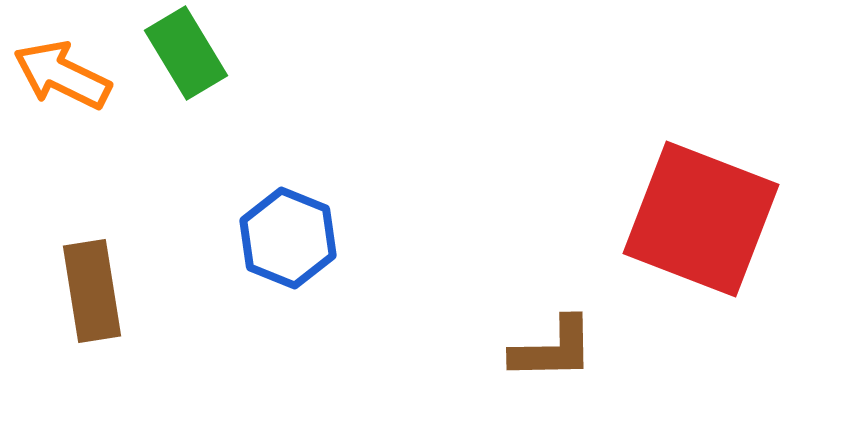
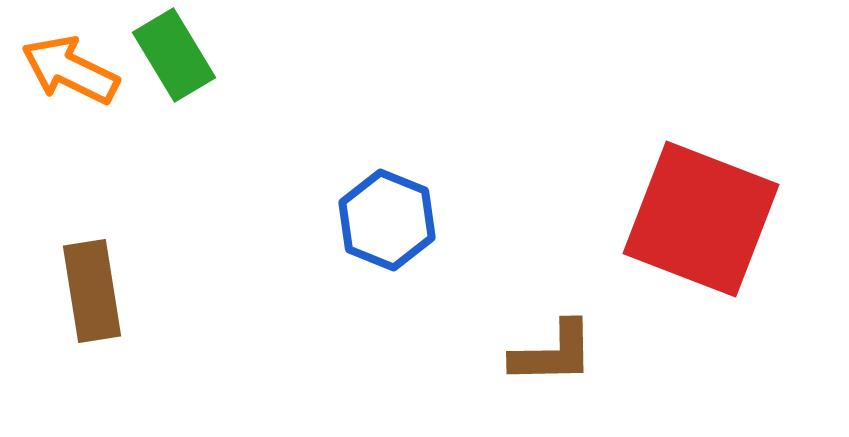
green rectangle: moved 12 px left, 2 px down
orange arrow: moved 8 px right, 5 px up
blue hexagon: moved 99 px right, 18 px up
brown L-shape: moved 4 px down
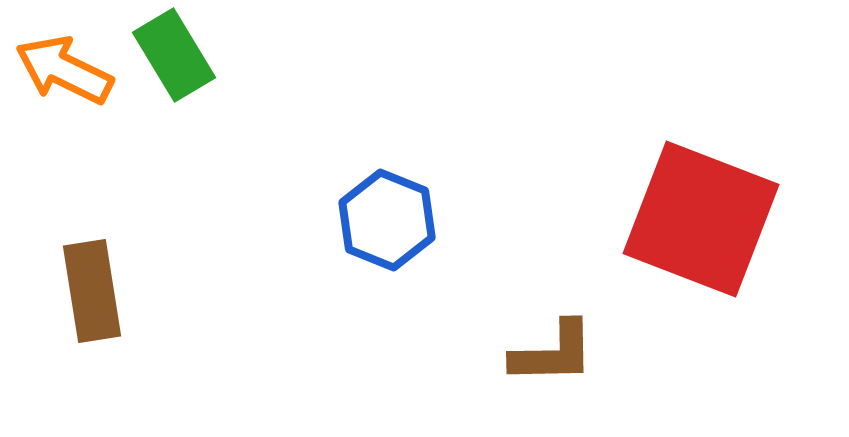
orange arrow: moved 6 px left
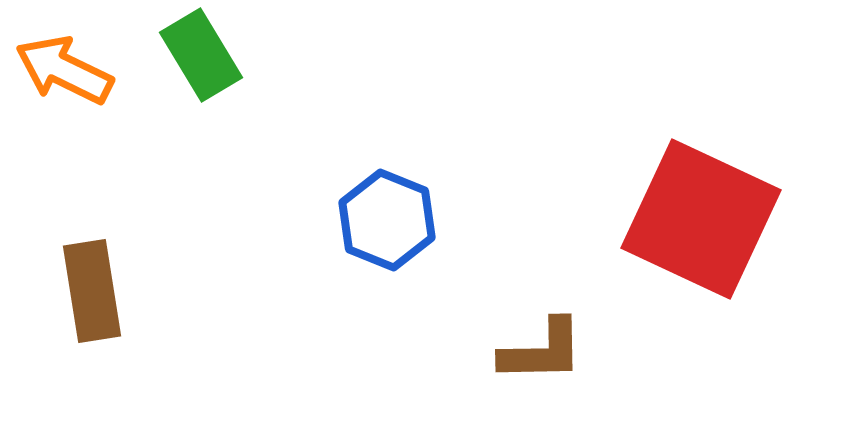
green rectangle: moved 27 px right
red square: rotated 4 degrees clockwise
brown L-shape: moved 11 px left, 2 px up
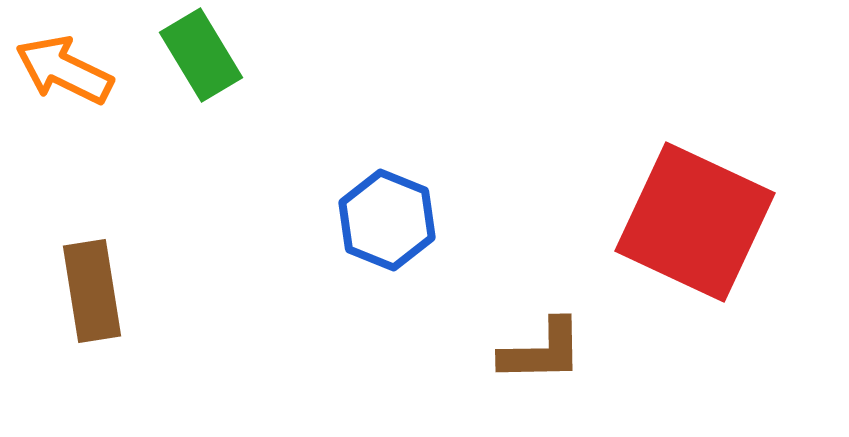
red square: moved 6 px left, 3 px down
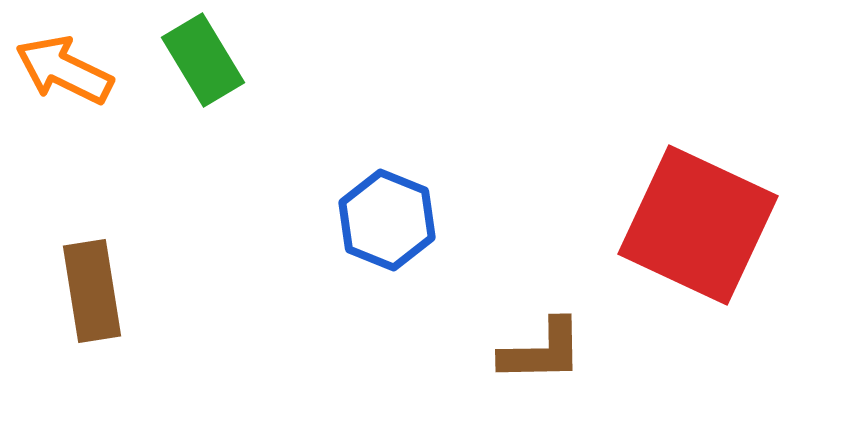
green rectangle: moved 2 px right, 5 px down
red square: moved 3 px right, 3 px down
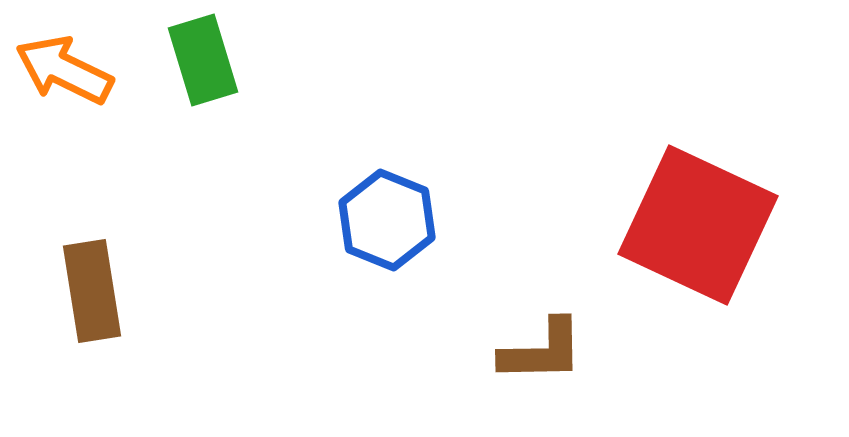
green rectangle: rotated 14 degrees clockwise
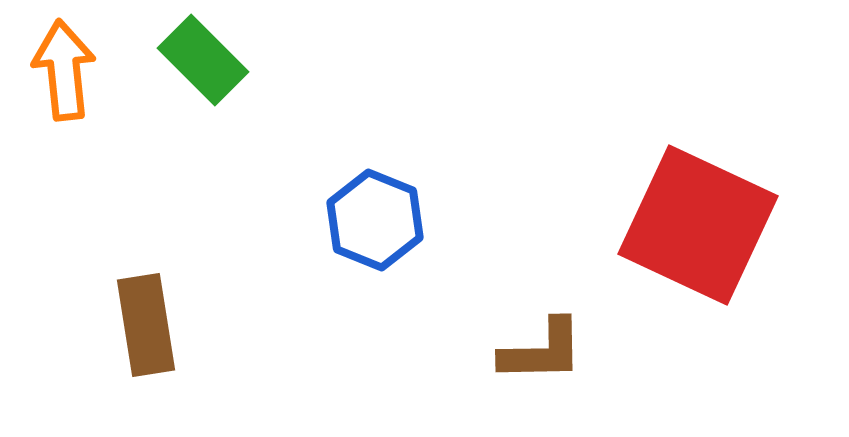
green rectangle: rotated 28 degrees counterclockwise
orange arrow: rotated 58 degrees clockwise
blue hexagon: moved 12 px left
brown rectangle: moved 54 px right, 34 px down
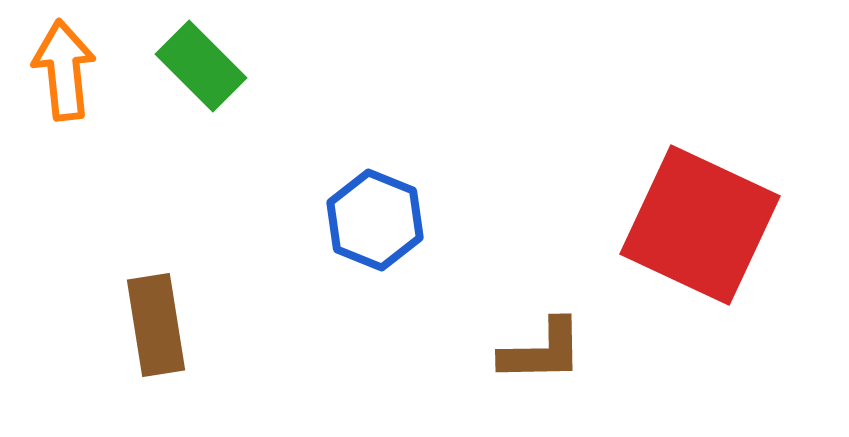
green rectangle: moved 2 px left, 6 px down
red square: moved 2 px right
brown rectangle: moved 10 px right
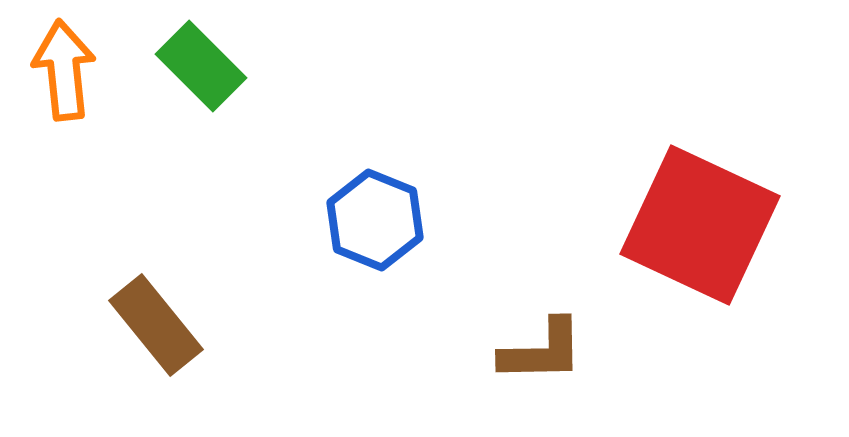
brown rectangle: rotated 30 degrees counterclockwise
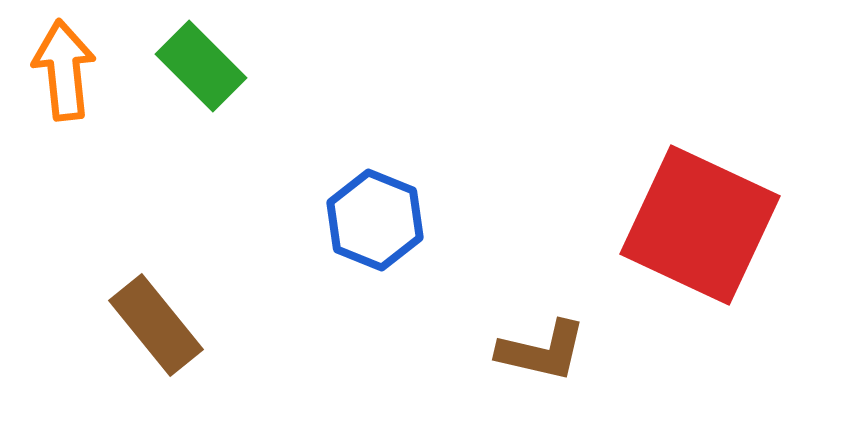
brown L-shape: rotated 14 degrees clockwise
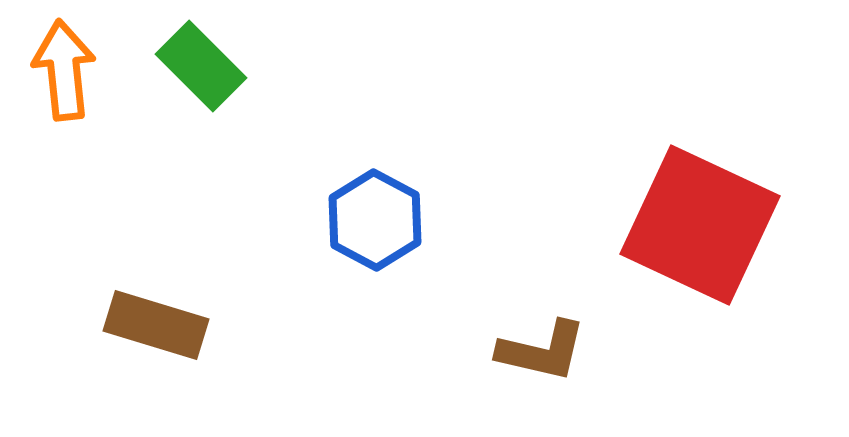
blue hexagon: rotated 6 degrees clockwise
brown rectangle: rotated 34 degrees counterclockwise
